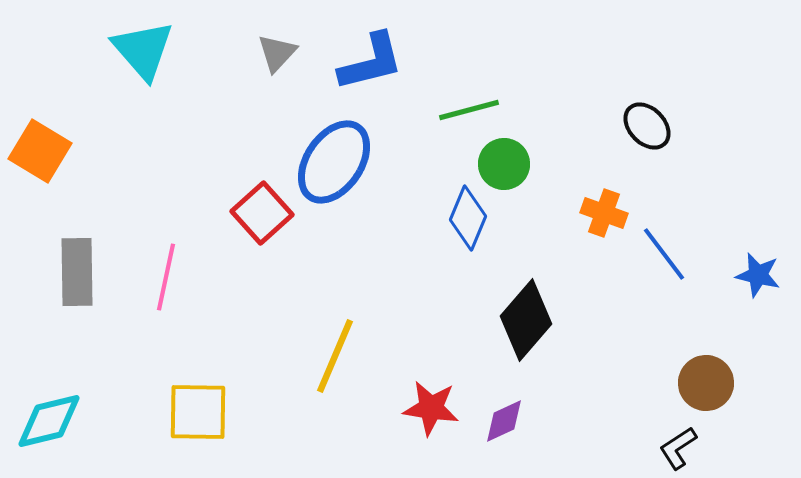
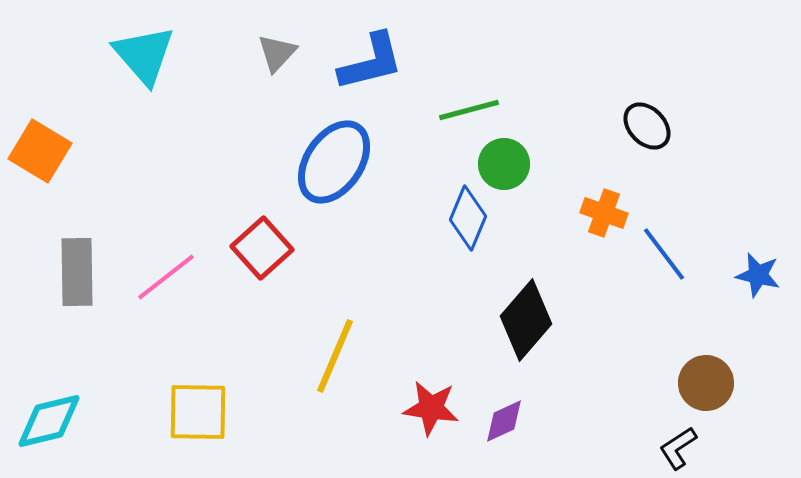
cyan triangle: moved 1 px right, 5 px down
red square: moved 35 px down
pink line: rotated 40 degrees clockwise
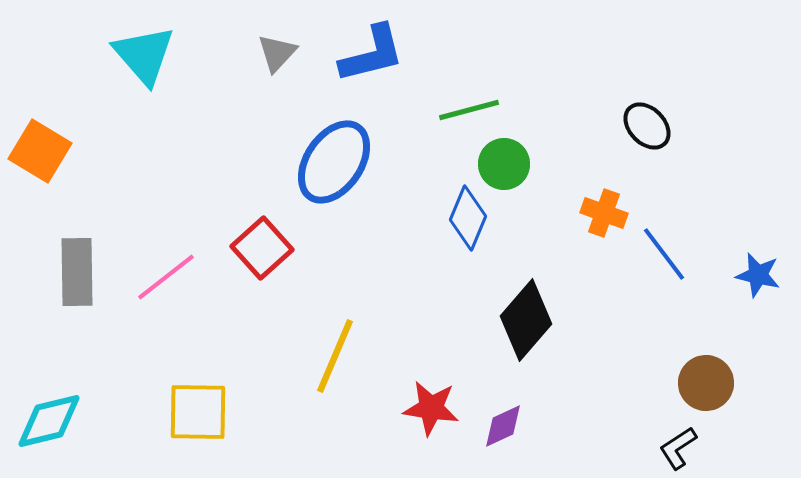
blue L-shape: moved 1 px right, 8 px up
purple diamond: moved 1 px left, 5 px down
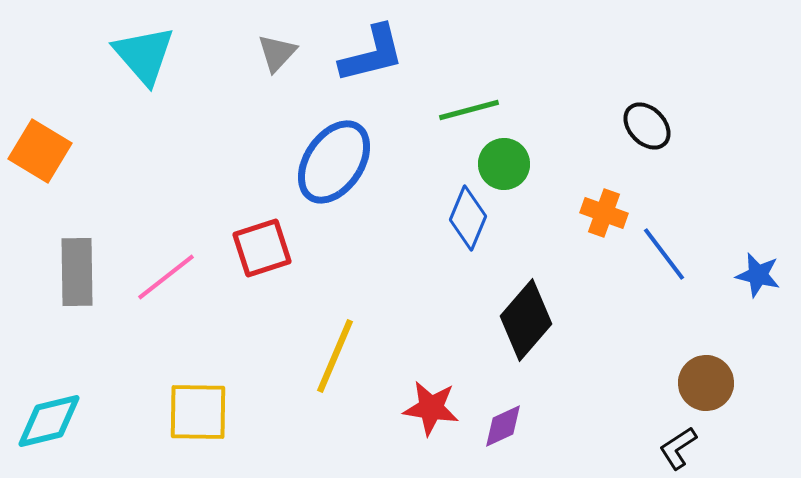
red square: rotated 24 degrees clockwise
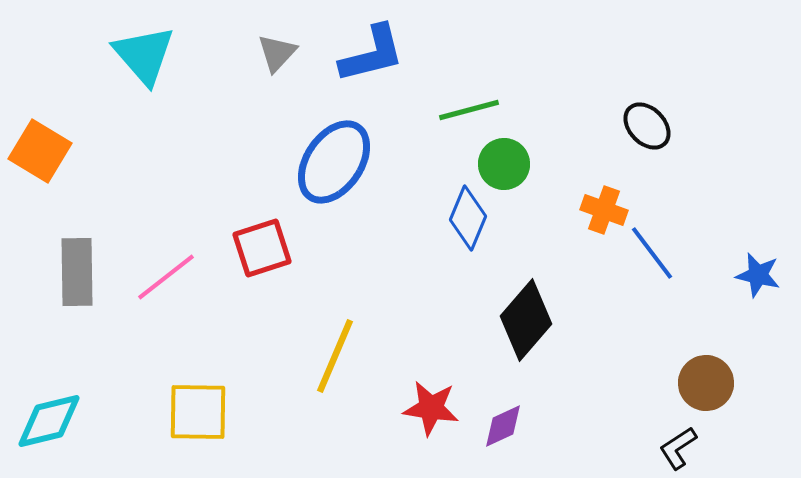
orange cross: moved 3 px up
blue line: moved 12 px left, 1 px up
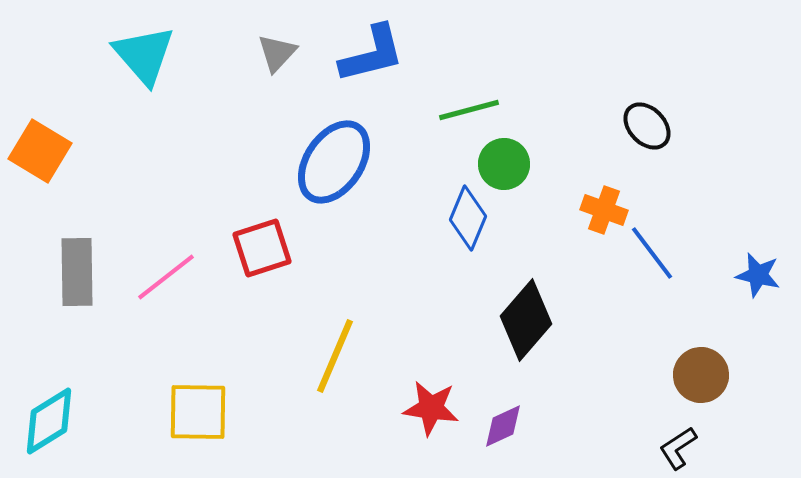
brown circle: moved 5 px left, 8 px up
cyan diamond: rotated 18 degrees counterclockwise
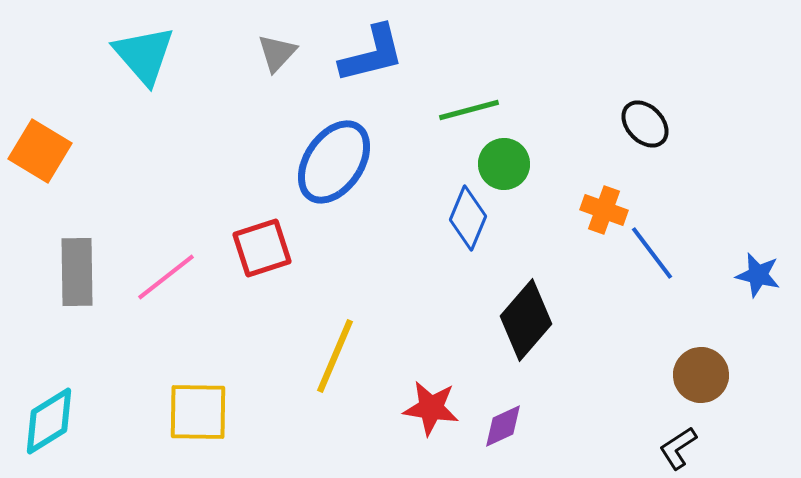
black ellipse: moved 2 px left, 2 px up
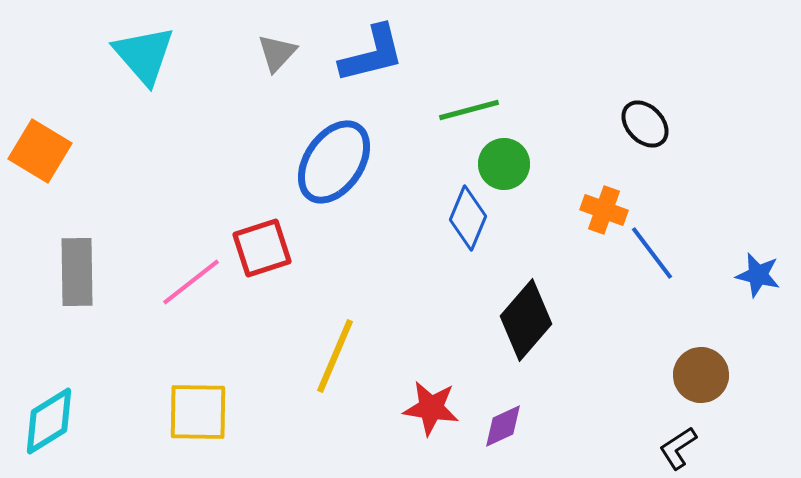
pink line: moved 25 px right, 5 px down
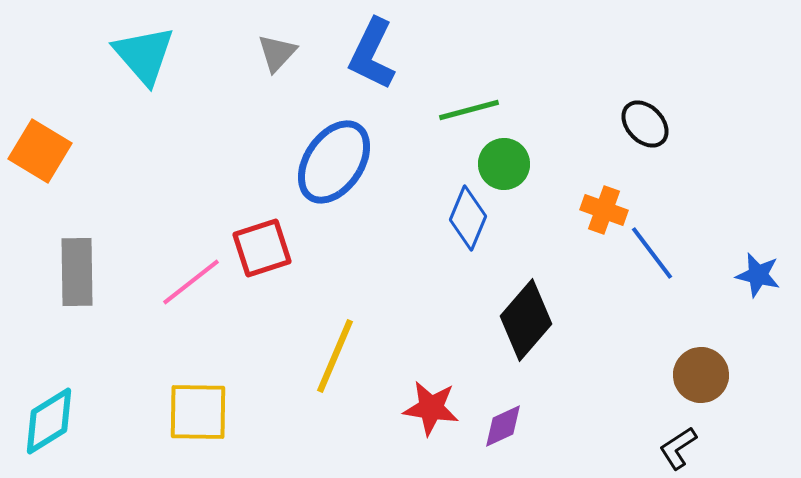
blue L-shape: rotated 130 degrees clockwise
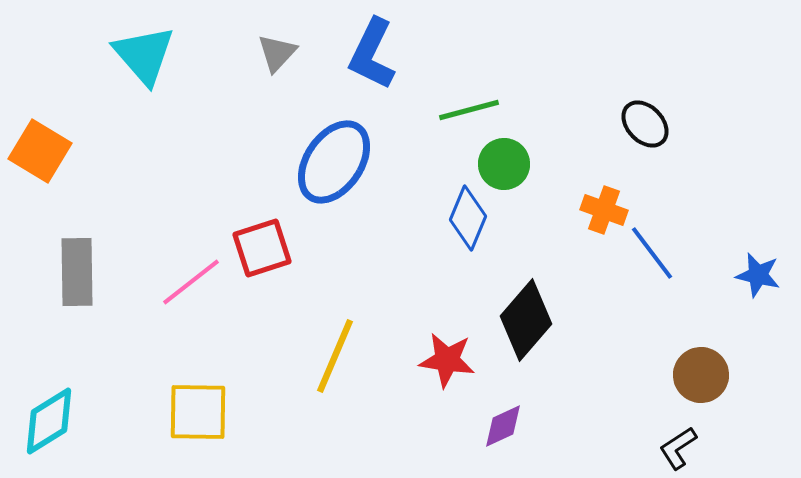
red star: moved 16 px right, 48 px up
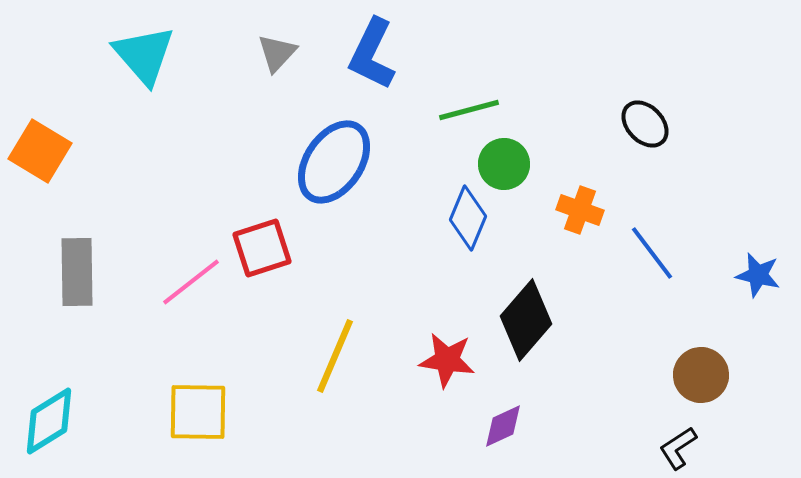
orange cross: moved 24 px left
